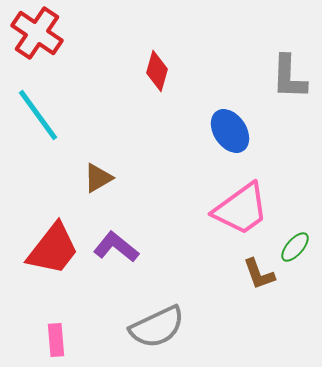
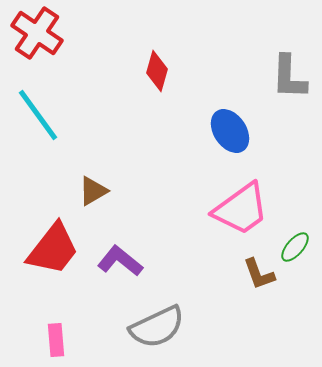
brown triangle: moved 5 px left, 13 px down
purple L-shape: moved 4 px right, 14 px down
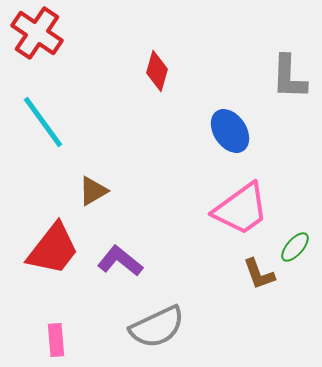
cyan line: moved 5 px right, 7 px down
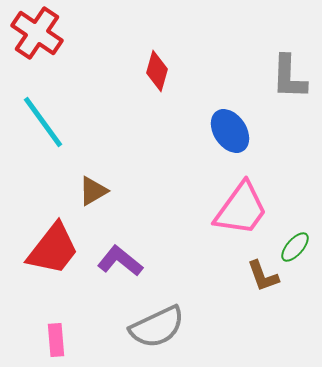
pink trapezoid: rotated 18 degrees counterclockwise
brown L-shape: moved 4 px right, 2 px down
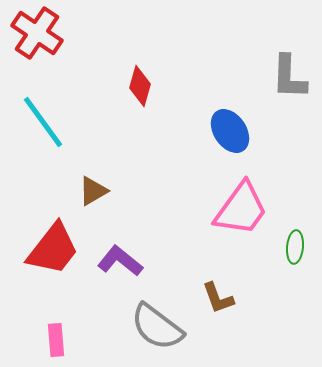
red diamond: moved 17 px left, 15 px down
green ellipse: rotated 36 degrees counterclockwise
brown L-shape: moved 45 px left, 22 px down
gray semicircle: rotated 62 degrees clockwise
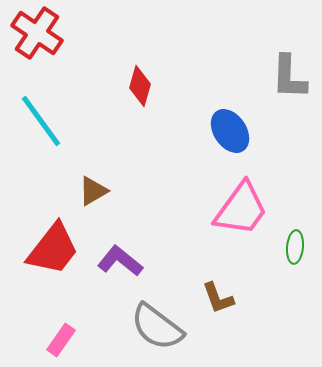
cyan line: moved 2 px left, 1 px up
pink rectangle: moved 5 px right; rotated 40 degrees clockwise
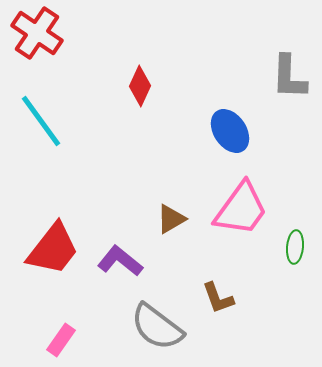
red diamond: rotated 9 degrees clockwise
brown triangle: moved 78 px right, 28 px down
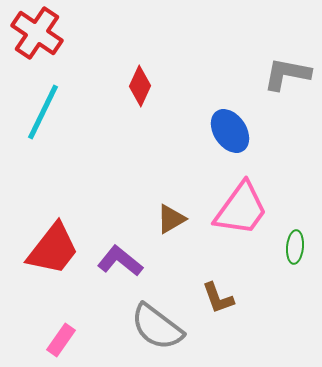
gray L-shape: moved 2 px left, 3 px up; rotated 99 degrees clockwise
cyan line: moved 2 px right, 9 px up; rotated 62 degrees clockwise
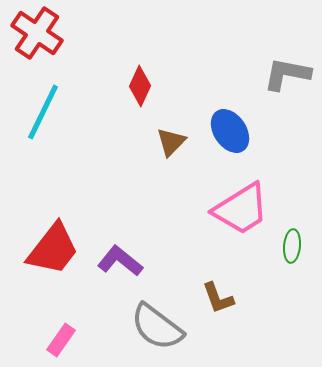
pink trapezoid: rotated 22 degrees clockwise
brown triangle: moved 77 px up; rotated 16 degrees counterclockwise
green ellipse: moved 3 px left, 1 px up
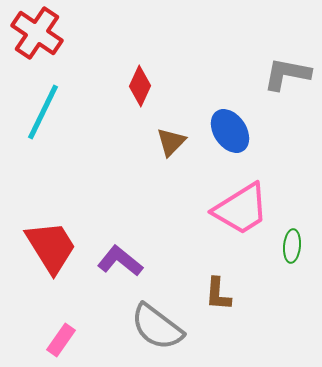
red trapezoid: moved 2 px left, 2 px up; rotated 70 degrees counterclockwise
brown L-shape: moved 4 px up; rotated 24 degrees clockwise
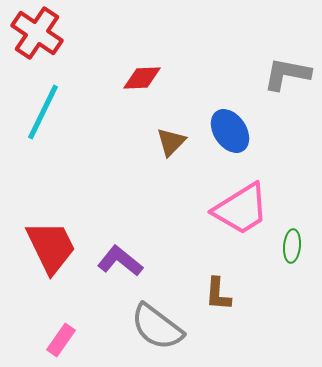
red diamond: moved 2 px right, 8 px up; rotated 63 degrees clockwise
red trapezoid: rotated 6 degrees clockwise
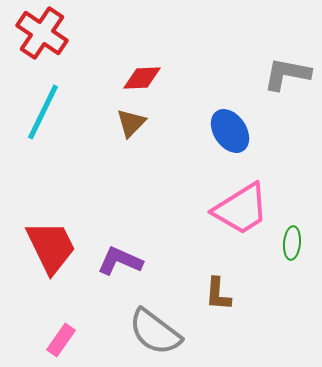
red cross: moved 5 px right
brown triangle: moved 40 px left, 19 px up
green ellipse: moved 3 px up
purple L-shape: rotated 15 degrees counterclockwise
gray semicircle: moved 2 px left, 5 px down
